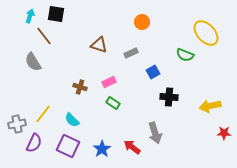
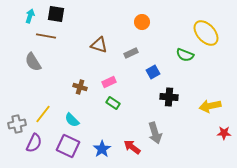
brown line: moved 2 px right; rotated 42 degrees counterclockwise
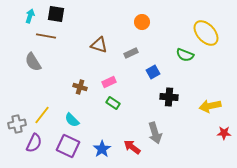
yellow line: moved 1 px left, 1 px down
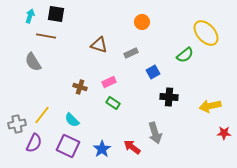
green semicircle: rotated 60 degrees counterclockwise
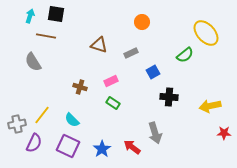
pink rectangle: moved 2 px right, 1 px up
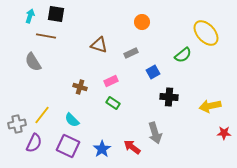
green semicircle: moved 2 px left
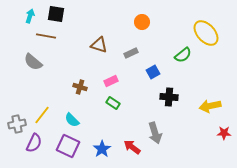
gray semicircle: rotated 18 degrees counterclockwise
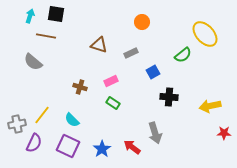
yellow ellipse: moved 1 px left, 1 px down
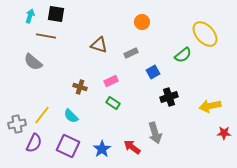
black cross: rotated 24 degrees counterclockwise
cyan semicircle: moved 1 px left, 4 px up
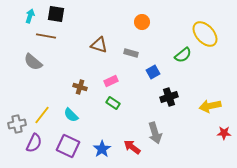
gray rectangle: rotated 40 degrees clockwise
cyan semicircle: moved 1 px up
